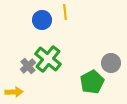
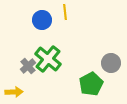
green pentagon: moved 1 px left, 2 px down
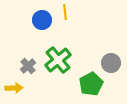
green cross: moved 10 px right, 1 px down; rotated 12 degrees clockwise
yellow arrow: moved 4 px up
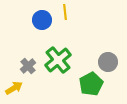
gray circle: moved 3 px left, 1 px up
yellow arrow: rotated 30 degrees counterclockwise
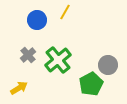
yellow line: rotated 35 degrees clockwise
blue circle: moved 5 px left
gray circle: moved 3 px down
gray cross: moved 11 px up
yellow arrow: moved 5 px right
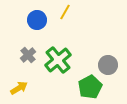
green pentagon: moved 1 px left, 3 px down
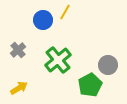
blue circle: moved 6 px right
gray cross: moved 10 px left, 5 px up
green pentagon: moved 2 px up
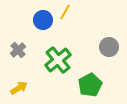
gray circle: moved 1 px right, 18 px up
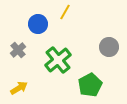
blue circle: moved 5 px left, 4 px down
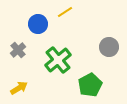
yellow line: rotated 28 degrees clockwise
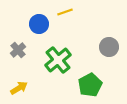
yellow line: rotated 14 degrees clockwise
blue circle: moved 1 px right
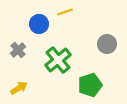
gray circle: moved 2 px left, 3 px up
green pentagon: rotated 10 degrees clockwise
